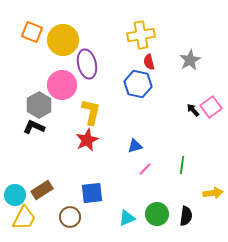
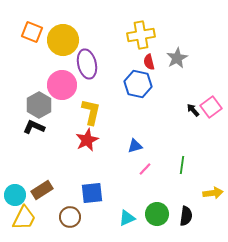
gray star: moved 13 px left, 2 px up
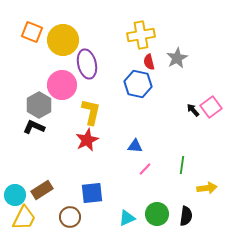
blue triangle: rotated 21 degrees clockwise
yellow arrow: moved 6 px left, 5 px up
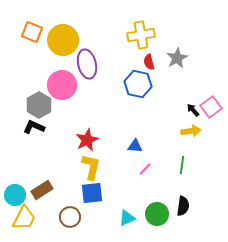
yellow L-shape: moved 55 px down
yellow arrow: moved 16 px left, 57 px up
black semicircle: moved 3 px left, 10 px up
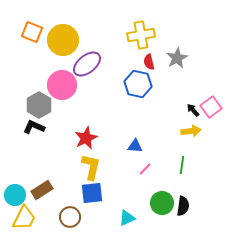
purple ellipse: rotated 64 degrees clockwise
red star: moved 1 px left, 2 px up
green circle: moved 5 px right, 11 px up
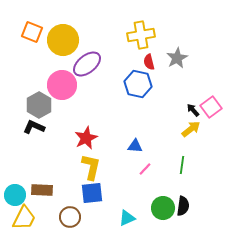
yellow arrow: moved 2 px up; rotated 30 degrees counterclockwise
brown rectangle: rotated 35 degrees clockwise
green circle: moved 1 px right, 5 px down
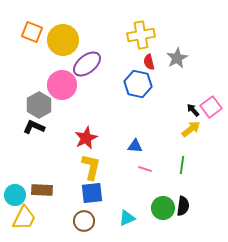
pink line: rotated 64 degrees clockwise
brown circle: moved 14 px right, 4 px down
